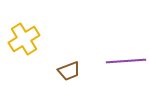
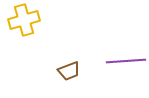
yellow cross: moved 19 px up; rotated 16 degrees clockwise
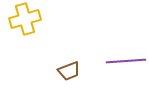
yellow cross: moved 1 px right, 1 px up
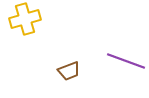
purple line: rotated 24 degrees clockwise
